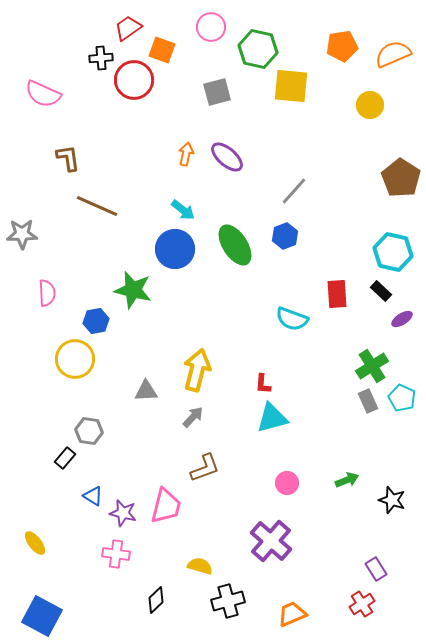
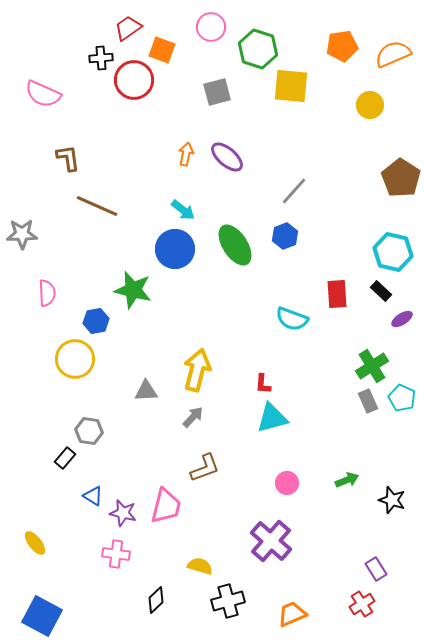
green hexagon at (258, 49): rotated 6 degrees clockwise
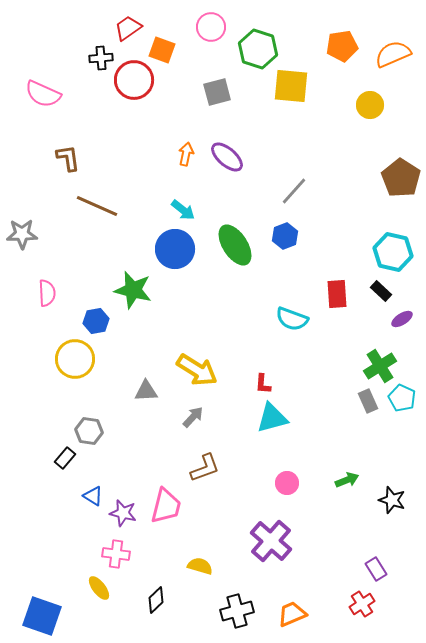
green cross at (372, 366): moved 8 px right
yellow arrow at (197, 370): rotated 108 degrees clockwise
yellow ellipse at (35, 543): moved 64 px right, 45 px down
black cross at (228, 601): moved 9 px right, 10 px down
blue square at (42, 616): rotated 9 degrees counterclockwise
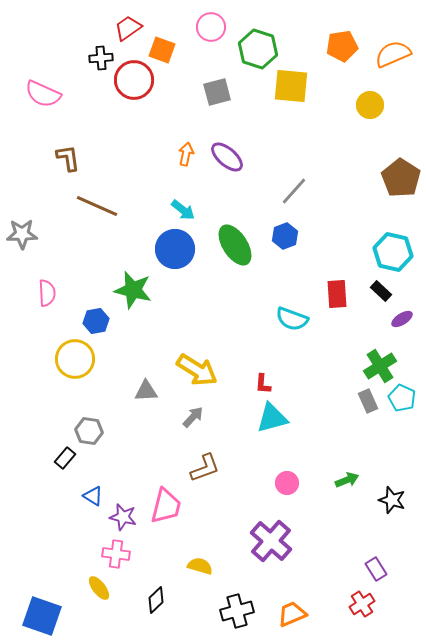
purple star at (123, 513): moved 4 px down
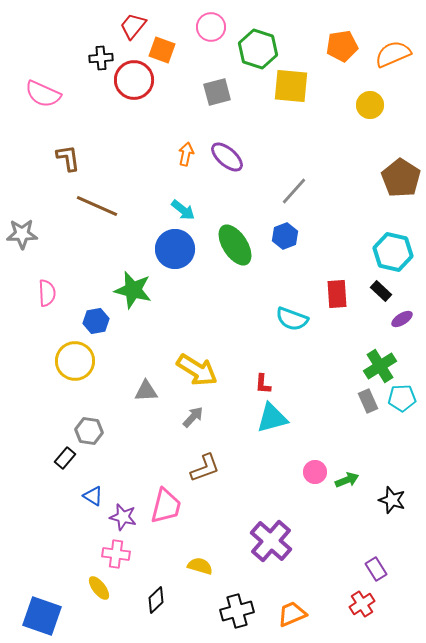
red trapezoid at (128, 28): moved 5 px right, 2 px up; rotated 16 degrees counterclockwise
yellow circle at (75, 359): moved 2 px down
cyan pentagon at (402, 398): rotated 28 degrees counterclockwise
pink circle at (287, 483): moved 28 px right, 11 px up
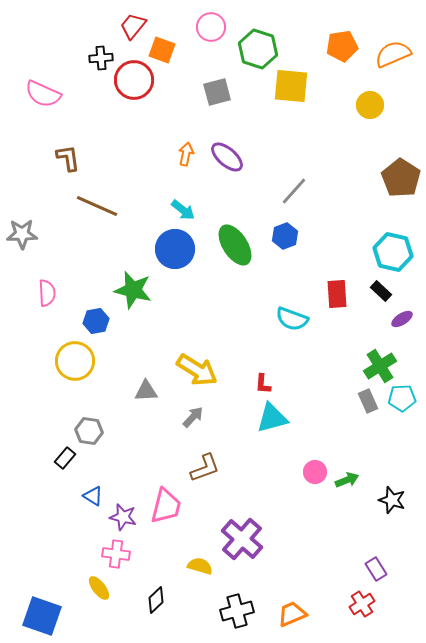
purple cross at (271, 541): moved 29 px left, 2 px up
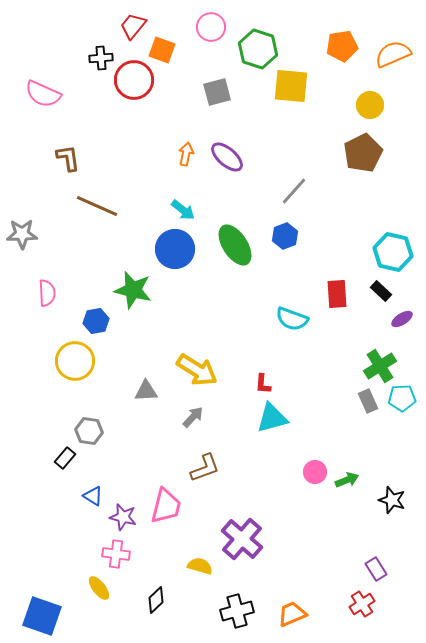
brown pentagon at (401, 178): moved 38 px left, 25 px up; rotated 12 degrees clockwise
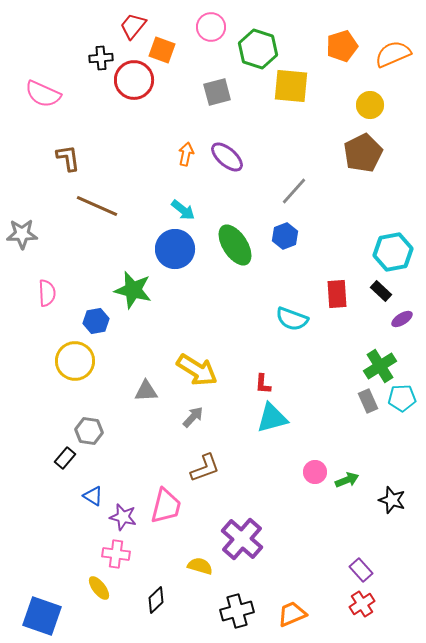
orange pentagon at (342, 46): rotated 8 degrees counterclockwise
cyan hexagon at (393, 252): rotated 24 degrees counterclockwise
purple rectangle at (376, 569): moved 15 px left, 1 px down; rotated 10 degrees counterclockwise
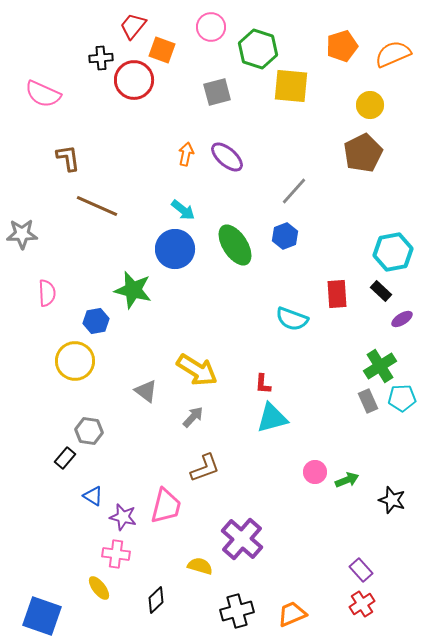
gray triangle at (146, 391): rotated 40 degrees clockwise
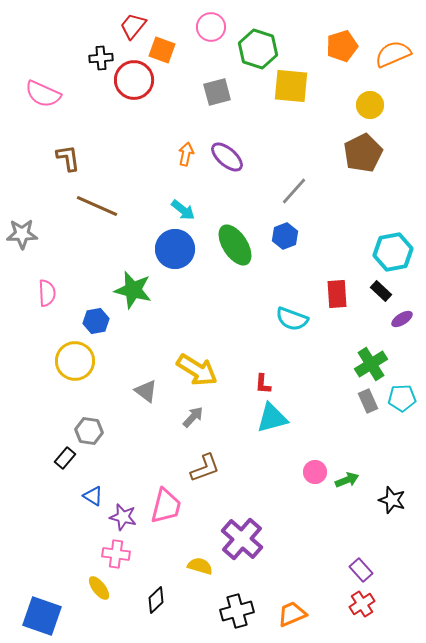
green cross at (380, 366): moved 9 px left, 2 px up
